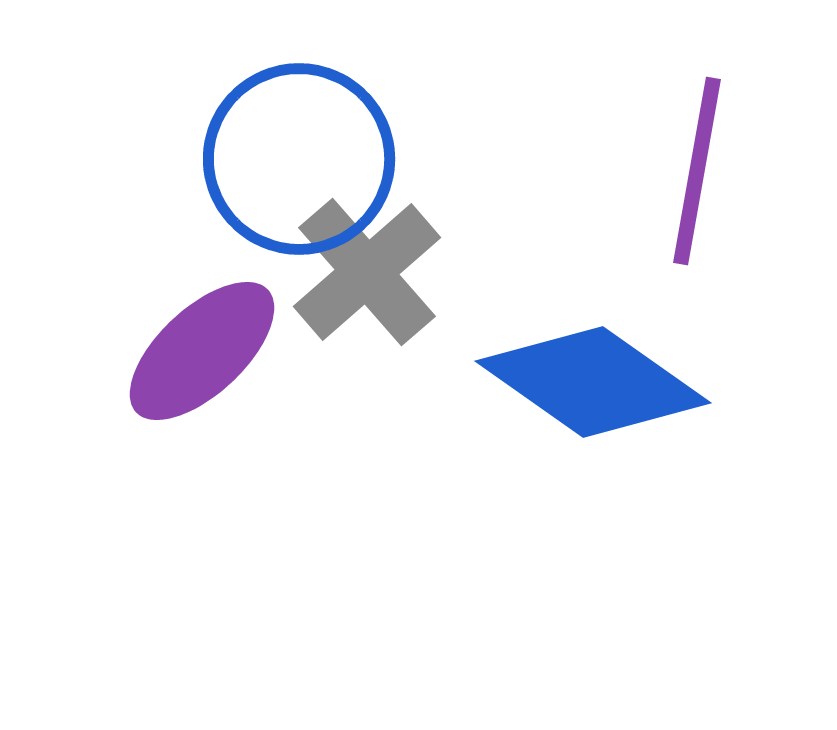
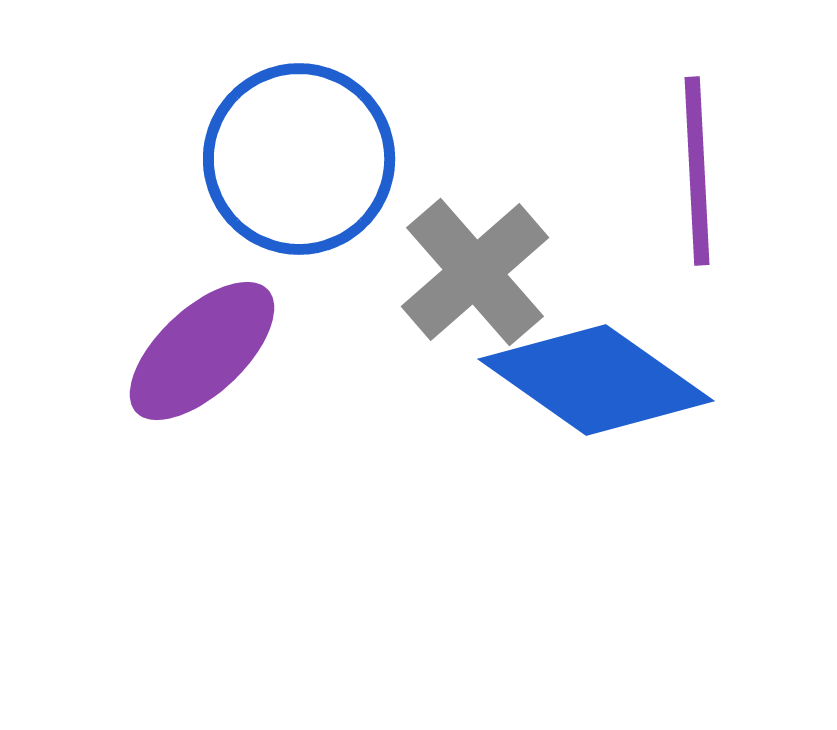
purple line: rotated 13 degrees counterclockwise
gray cross: moved 108 px right
blue diamond: moved 3 px right, 2 px up
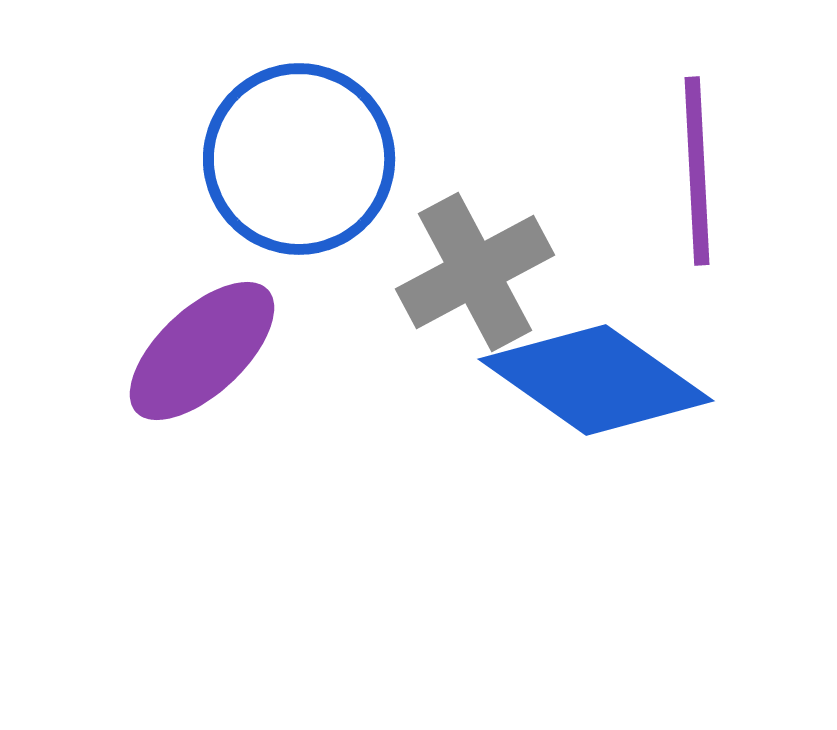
gray cross: rotated 13 degrees clockwise
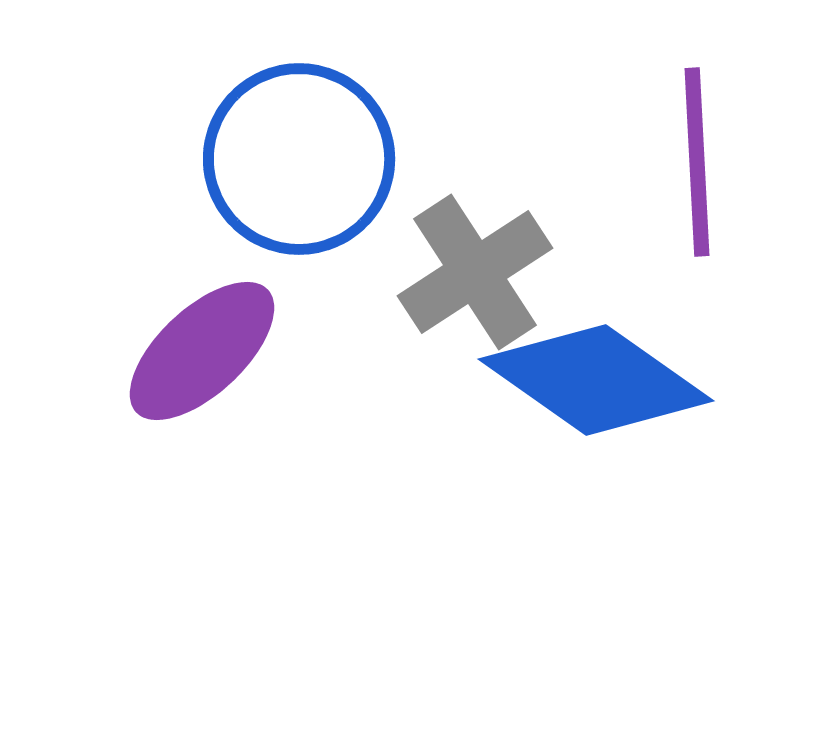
purple line: moved 9 px up
gray cross: rotated 5 degrees counterclockwise
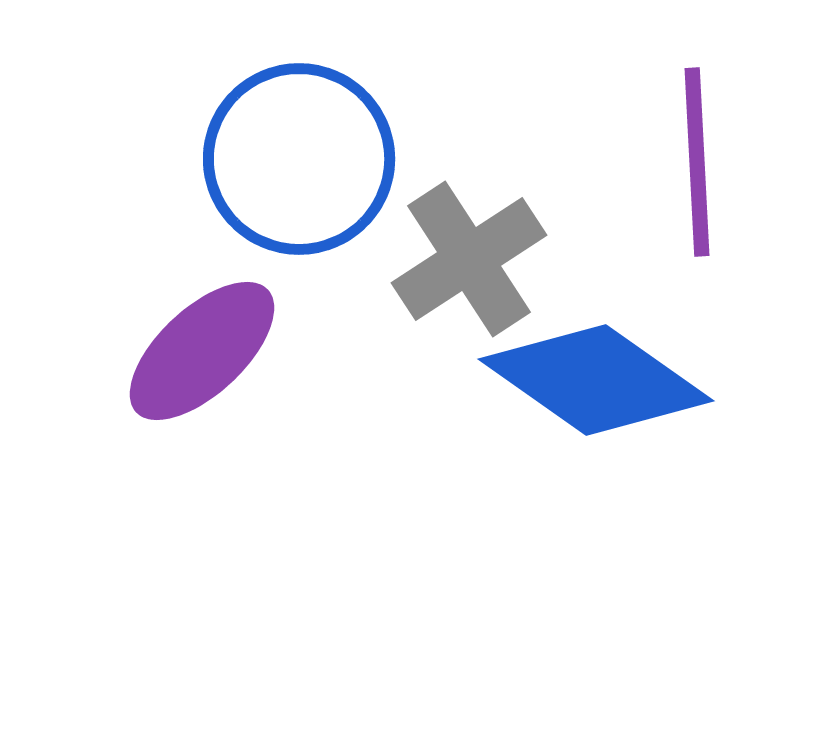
gray cross: moved 6 px left, 13 px up
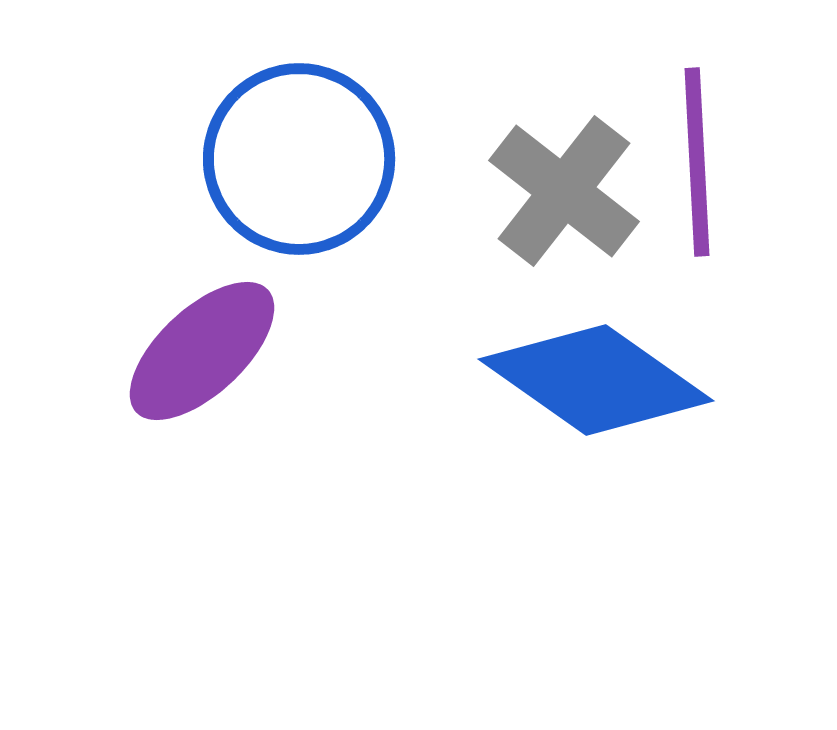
gray cross: moved 95 px right, 68 px up; rotated 19 degrees counterclockwise
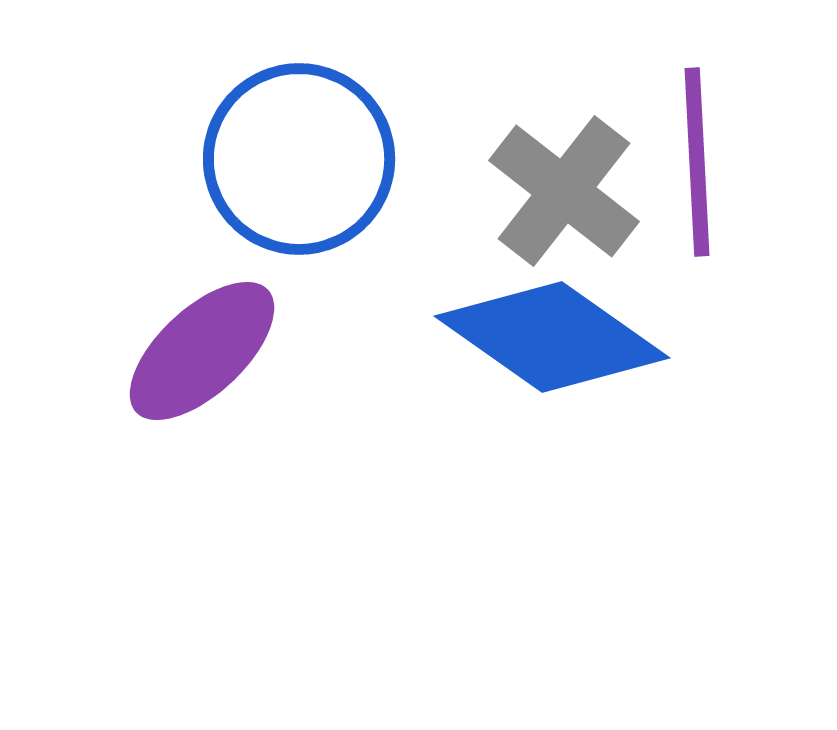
blue diamond: moved 44 px left, 43 px up
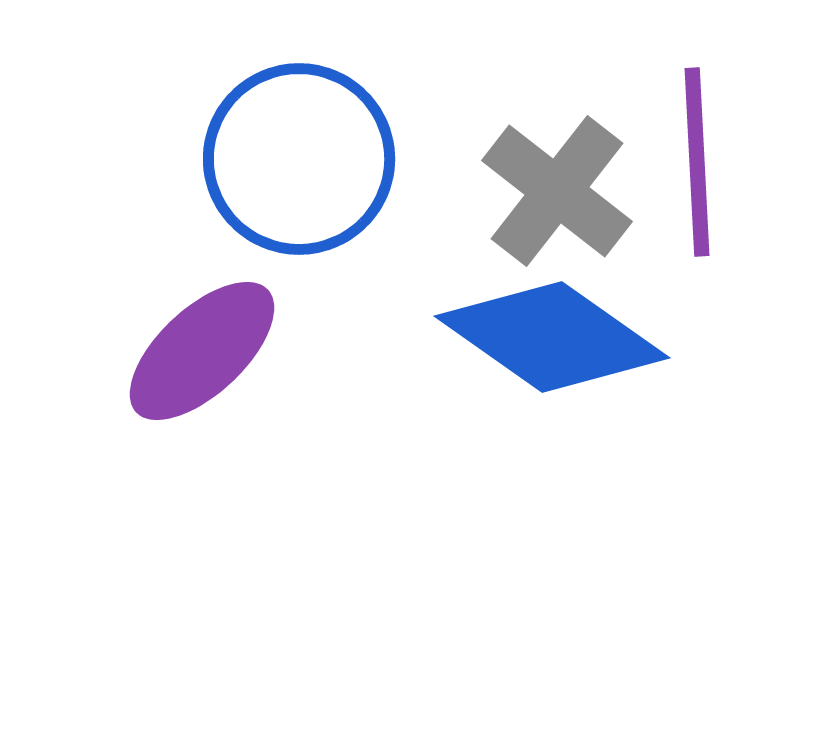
gray cross: moved 7 px left
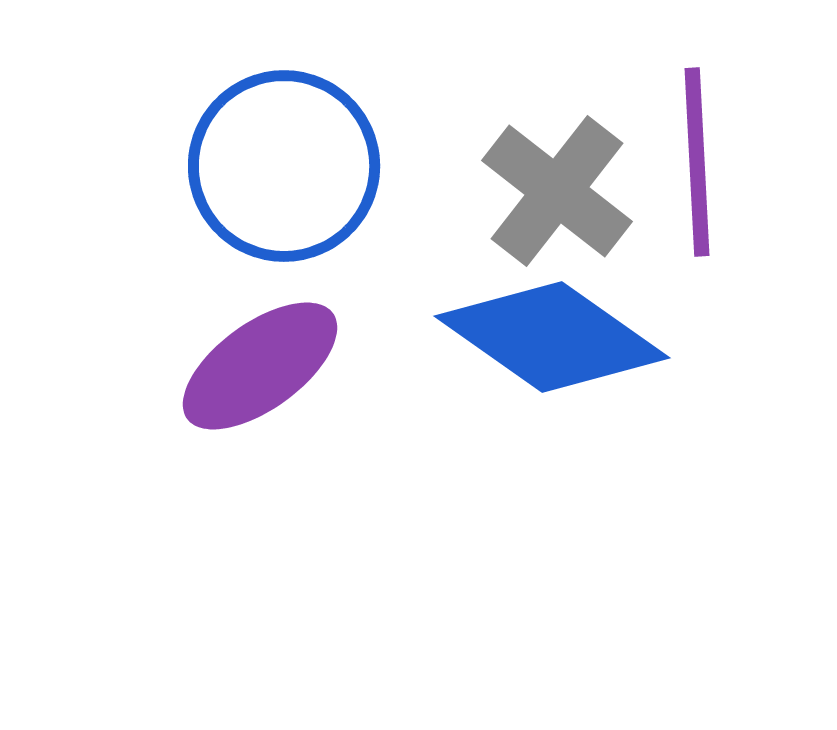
blue circle: moved 15 px left, 7 px down
purple ellipse: moved 58 px right, 15 px down; rotated 7 degrees clockwise
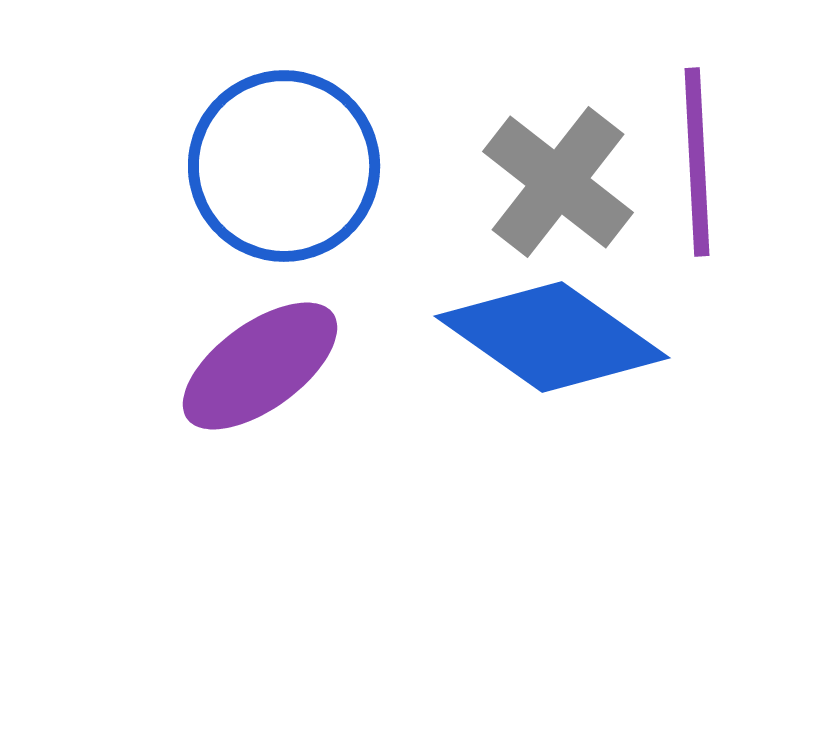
gray cross: moved 1 px right, 9 px up
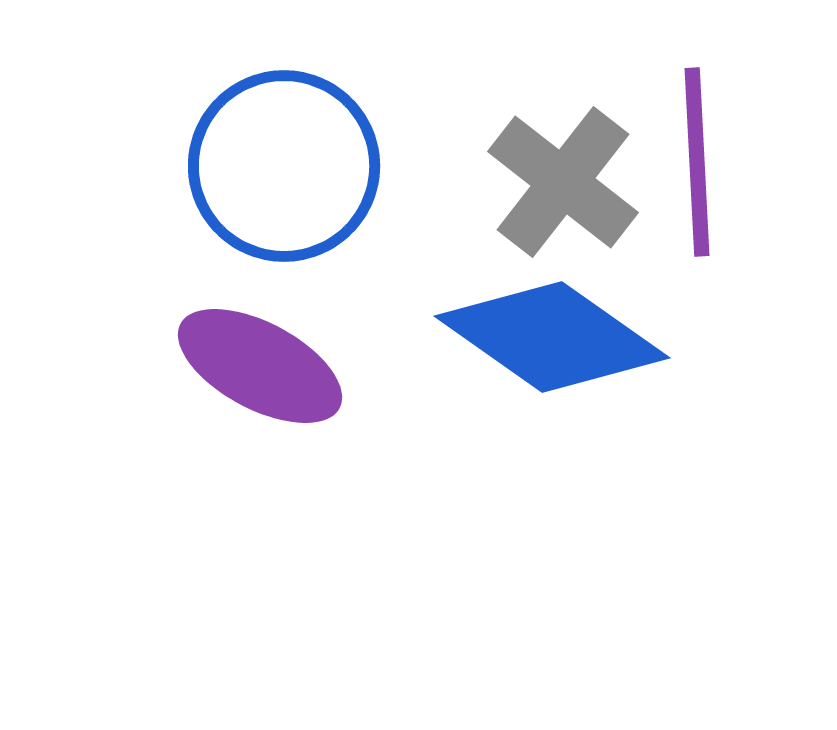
gray cross: moved 5 px right
purple ellipse: rotated 64 degrees clockwise
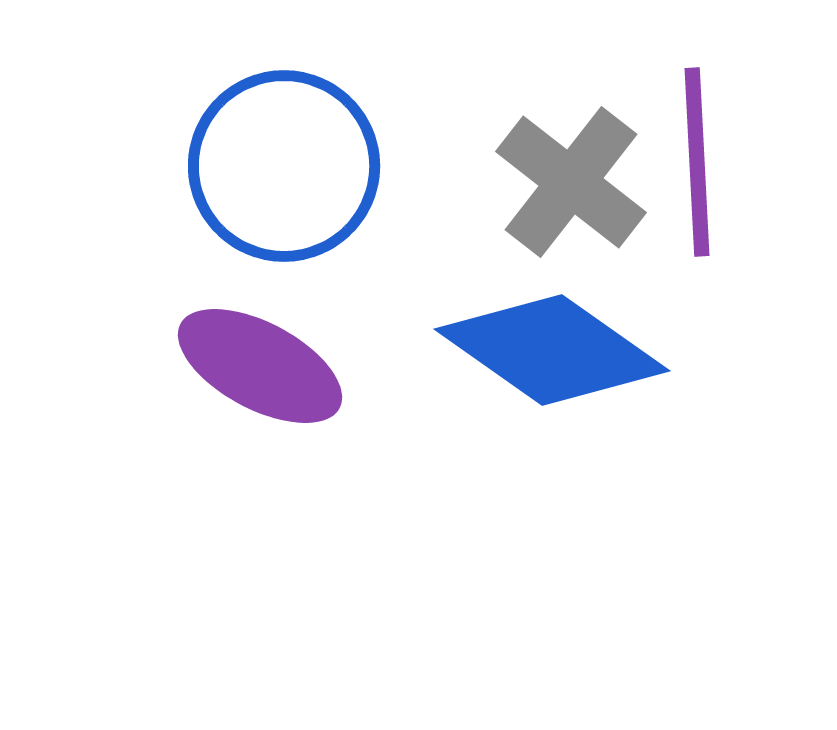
gray cross: moved 8 px right
blue diamond: moved 13 px down
